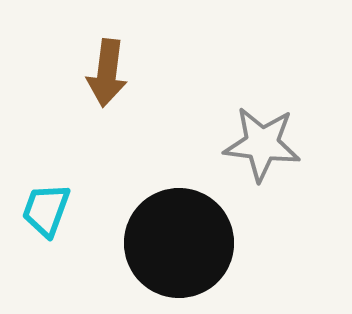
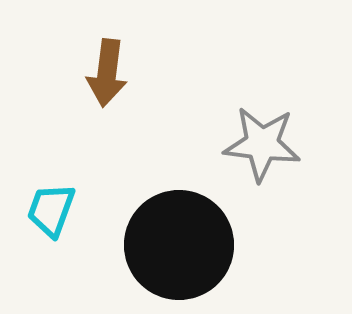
cyan trapezoid: moved 5 px right
black circle: moved 2 px down
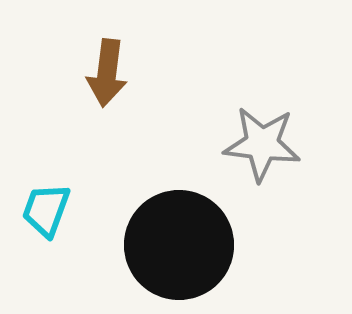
cyan trapezoid: moved 5 px left
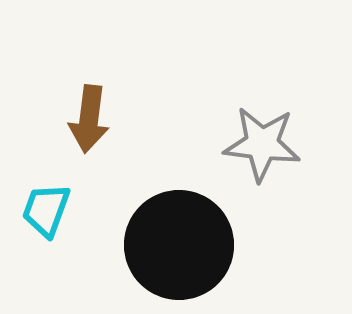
brown arrow: moved 18 px left, 46 px down
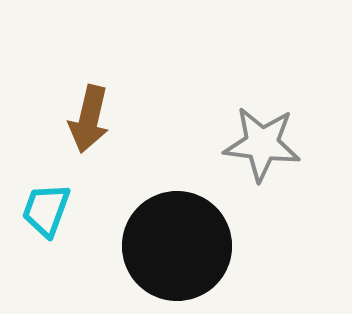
brown arrow: rotated 6 degrees clockwise
black circle: moved 2 px left, 1 px down
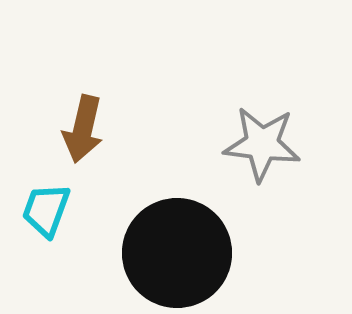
brown arrow: moved 6 px left, 10 px down
black circle: moved 7 px down
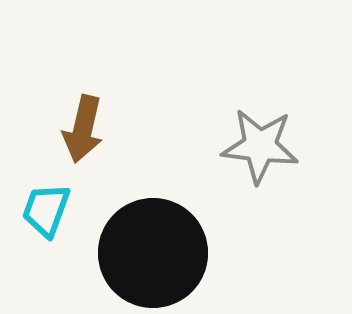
gray star: moved 2 px left, 2 px down
black circle: moved 24 px left
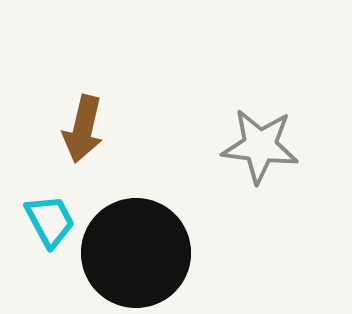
cyan trapezoid: moved 4 px right, 11 px down; rotated 132 degrees clockwise
black circle: moved 17 px left
